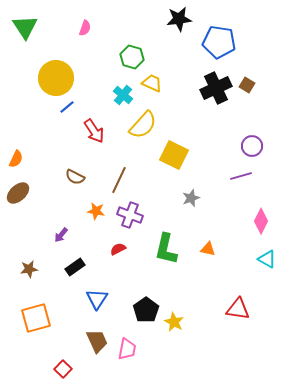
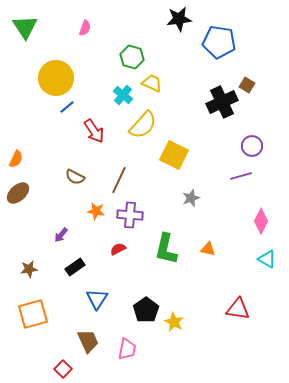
black cross: moved 6 px right, 14 px down
purple cross: rotated 15 degrees counterclockwise
orange square: moved 3 px left, 4 px up
brown trapezoid: moved 9 px left
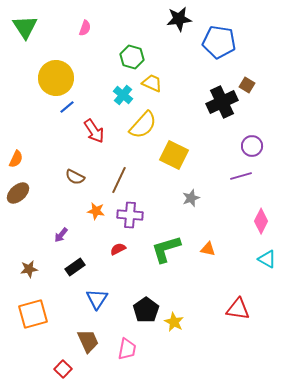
green L-shape: rotated 60 degrees clockwise
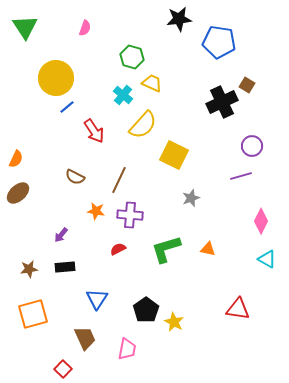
black rectangle: moved 10 px left; rotated 30 degrees clockwise
brown trapezoid: moved 3 px left, 3 px up
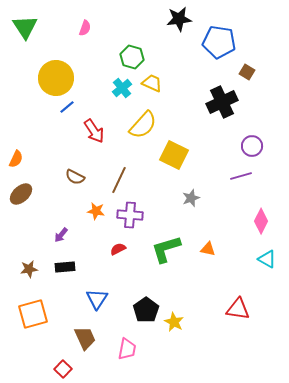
brown square: moved 13 px up
cyan cross: moved 1 px left, 7 px up; rotated 12 degrees clockwise
brown ellipse: moved 3 px right, 1 px down
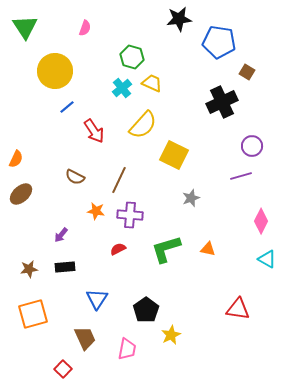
yellow circle: moved 1 px left, 7 px up
yellow star: moved 3 px left, 13 px down; rotated 18 degrees clockwise
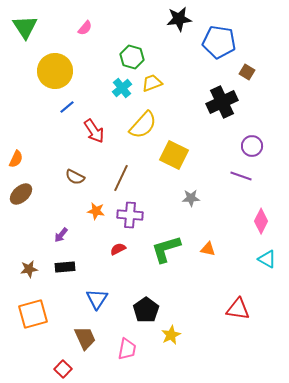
pink semicircle: rotated 21 degrees clockwise
yellow trapezoid: rotated 45 degrees counterclockwise
purple line: rotated 35 degrees clockwise
brown line: moved 2 px right, 2 px up
gray star: rotated 18 degrees clockwise
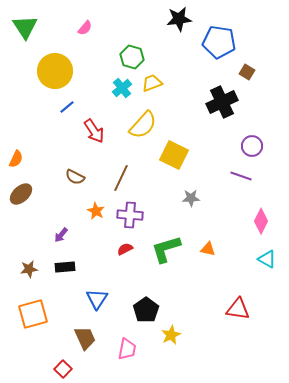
orange star: rotated 18 degrees clockwise
red semicircle: moved 7 px right
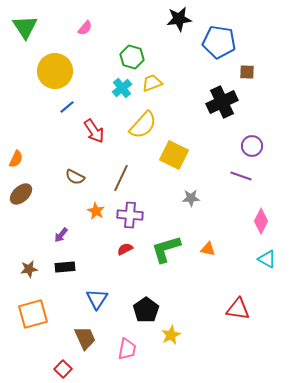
brown square: rotated 28 degrees counterclockwise
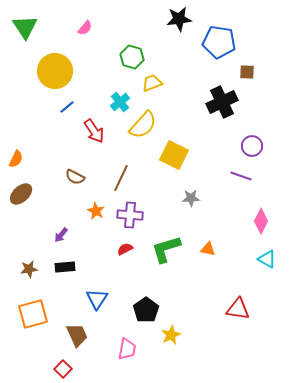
cyan cross: moved 2 px left, 14 px down
brown trapezoid: moved 8 px left, 3 px up
